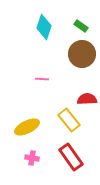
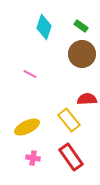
pink line: moved 12 px left, 5 px up; rotated 24 degrees clockwise
pink cross: moved 1 px right
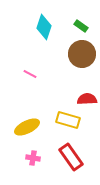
yellow rectangle: moved 1 px left; rotated 35 degrees counterclockwise
